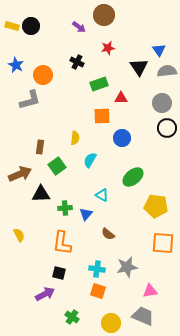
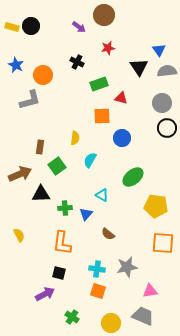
yellow rectangle at (12, 26): moved 1 px down
red triangle at (121, 98): rotated 16 degrees clockwise
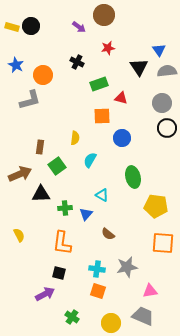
green ellipse at (133, 177): rotated 65 degrees counterclockwise
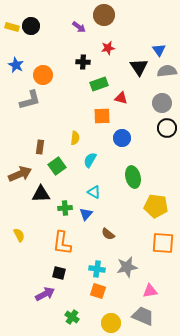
black cross at (77, 62): moved 6 px right; rotated 24 degrees counterclockwise
cyan triangle at (102, 195): moved 8 px left, 3 px up
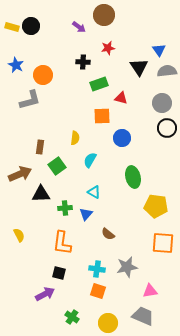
yellow circle at (111, 323): moved 3 px left
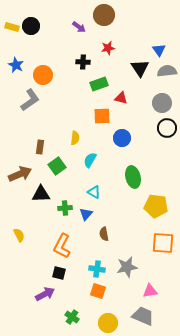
black triangle at (139, 67): moved 1 px right, 1 px down
gray L-shape at (30, 100): rotated 20 degrees counterclockwise
brown semicircle at (108, 234): moved 4 px left; rotated 40 degrees clockwise
orange L-shape at (62, 243): moved 3 px down; rotated 20 degrees clockwise
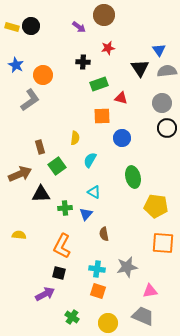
brown rectangle at (40, 147): rotated 24 degrees counterclockwise
yellow semicircle at (19, 235): rotated 56 degrees counterclockwise
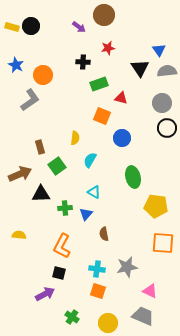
orange square at (102, 116): rotated 24 degrees clockwise
pink triangle at (150, 291): rotated 35 degrees clockwise
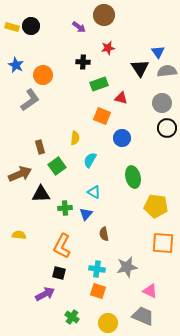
blue triangle at (159, 50): moved 1 px left, 2 px down
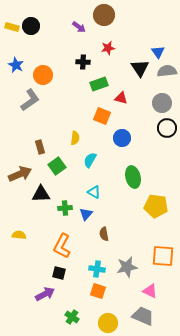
orange square at (163, 243): moved 13 px down
